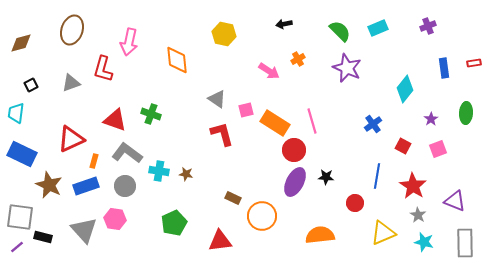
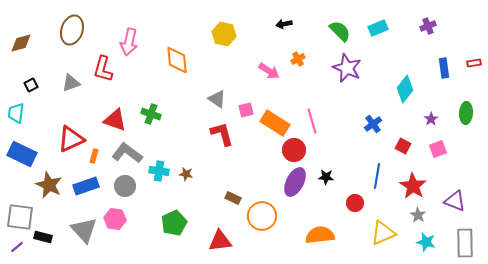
orange rectangle at (94, 161): moved 5 px up
cyan star at (424, 242): moved 2 px right
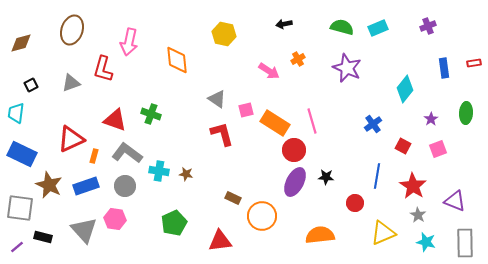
green semicircle at (340, 31): moved 2 px right, 4 px up; rotated 30 degrees counterclockwise
gray square at (20, 217): moved 9 px up
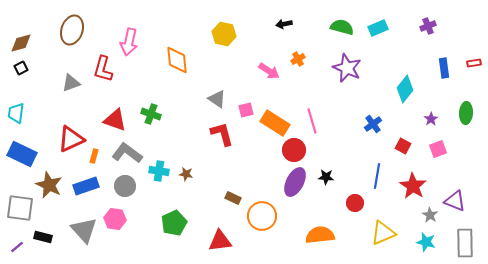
black square at (31, 85): moved 10 px left, 17 px up
gray star at (418, 215): moved 12 px right
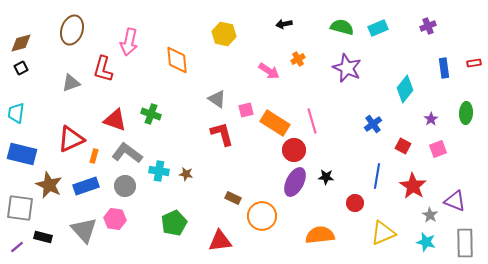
blue rectangle at (22, 154): rotated 12 degrees counterclockwise
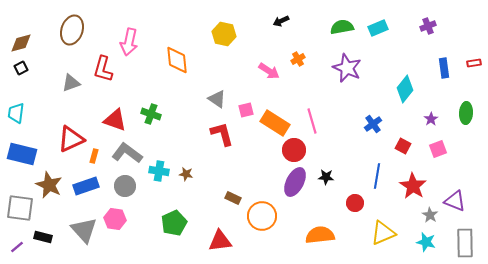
black arrow at (284, 24): moved 3 px left, 3 px up; rotated 14 degrees counterclockwise
green semicircle at (342, 27): rotated 25 degrees counterclockwise
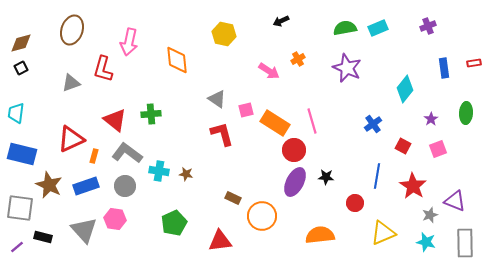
green semicircle at (342, 27): moved 3 px right, 1 px down
green cross at (151, 114): rotated 24 degrees counterclockwise
red triangle at (115, 120): rotated 20 degrees clockwise
gray star at (430, 215): rotated 21 degrees clockwise
